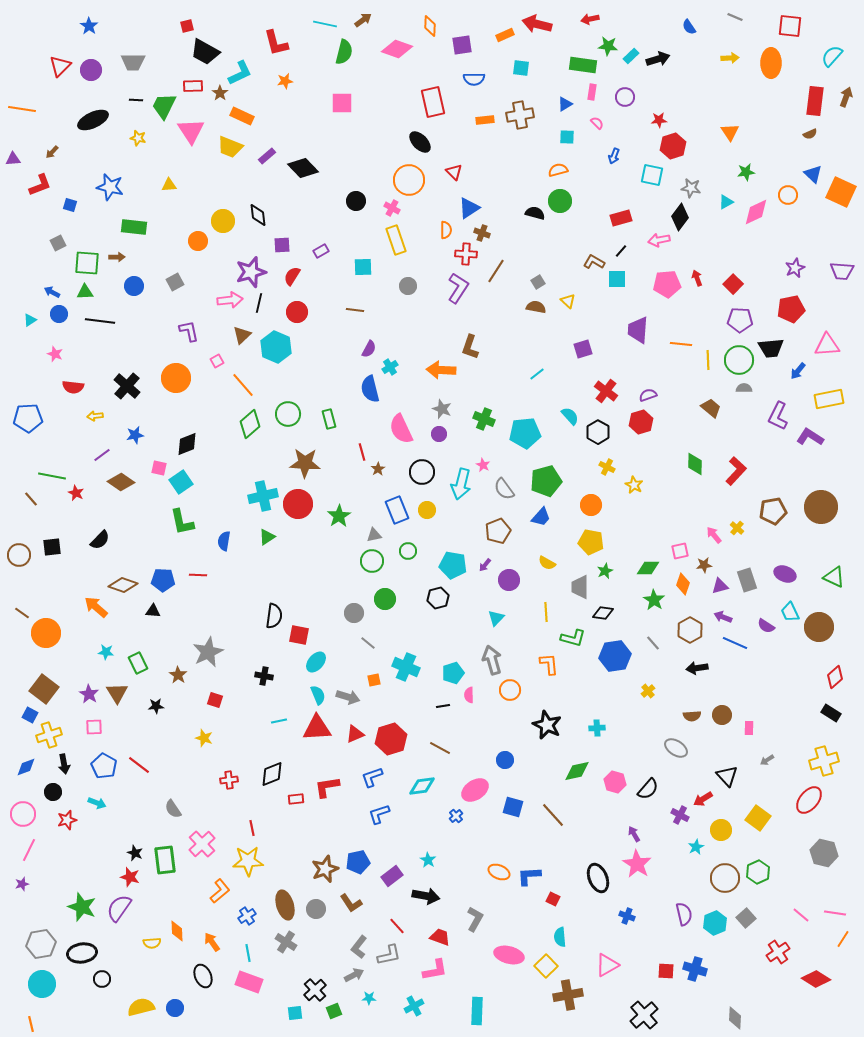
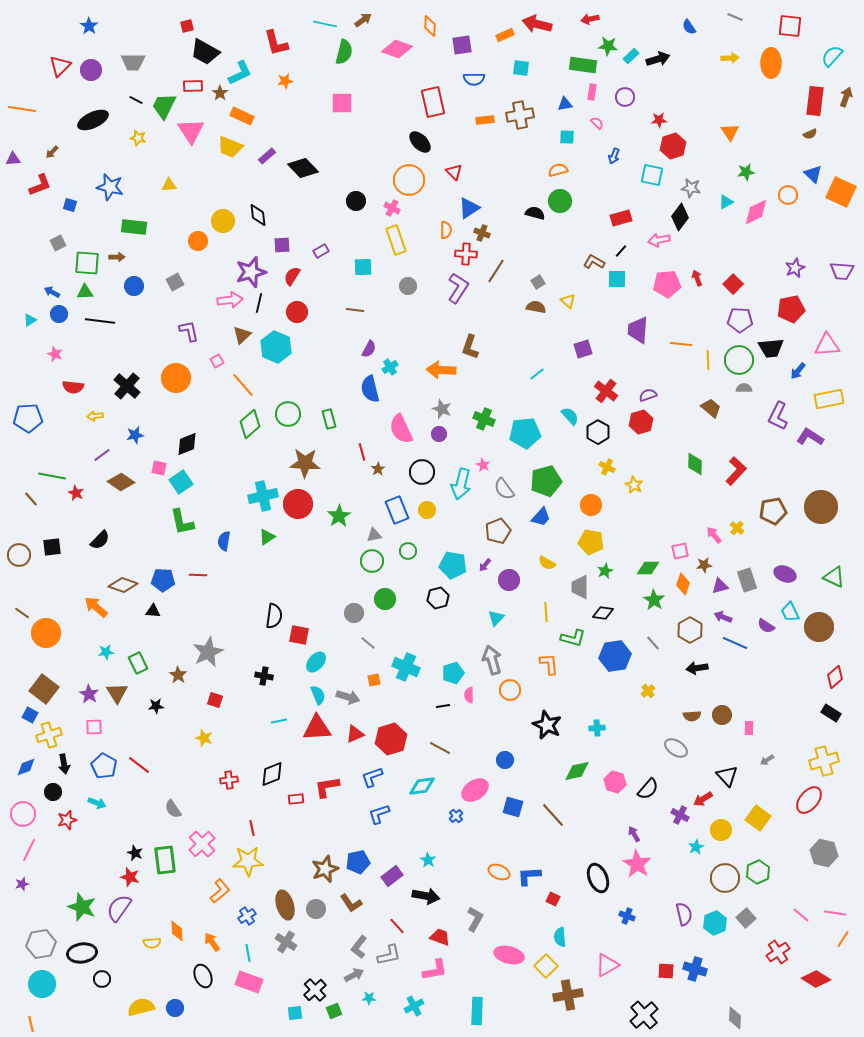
black line at (136, 100): rotated 24 degrees clockwise
blue triangle at (565, 104): rotated 21 degrees clockwise
cyan star at (106, 652): rotated 14 degrees counterclockwise
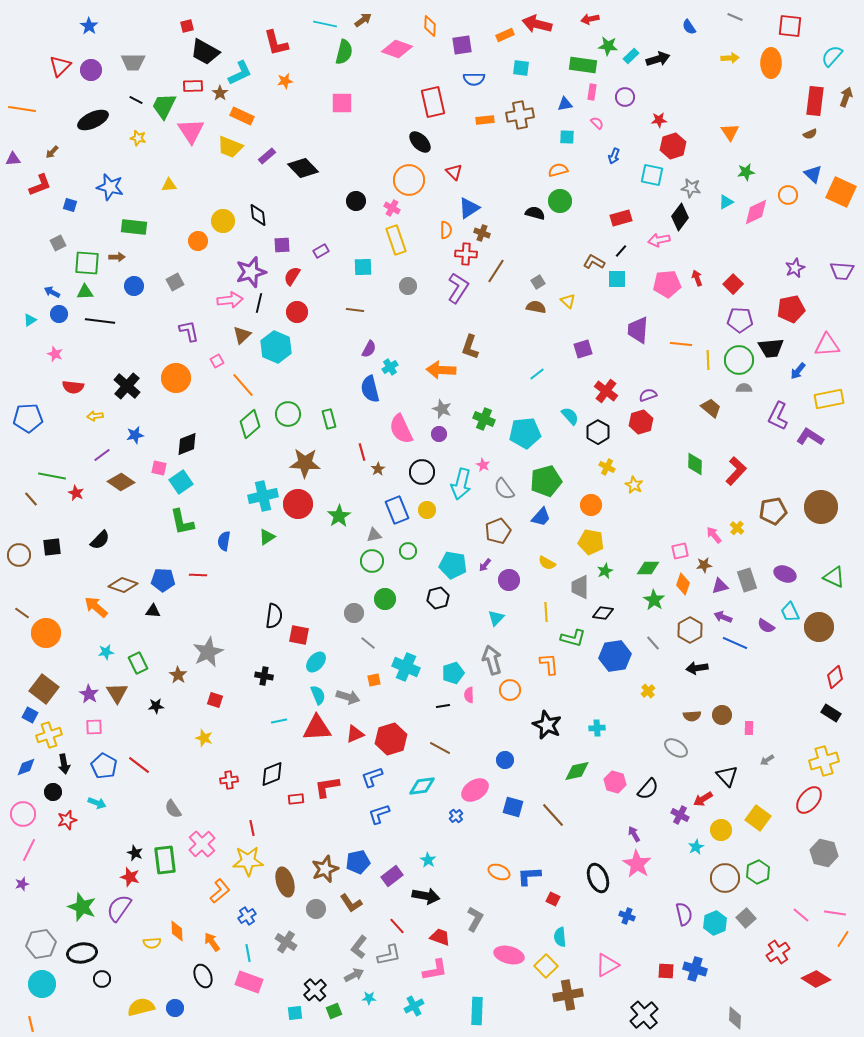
brown ellipse at (285, 905): moved 23 px up
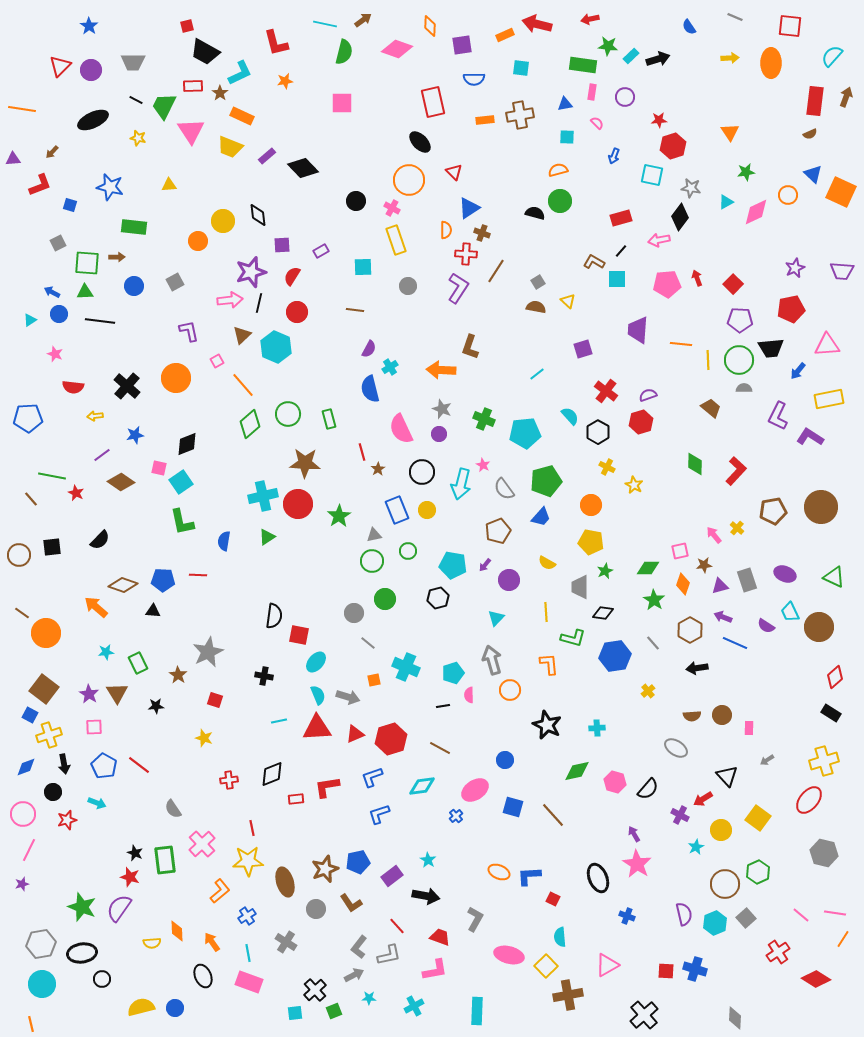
brown circle at (725, 878): moved 6 px down
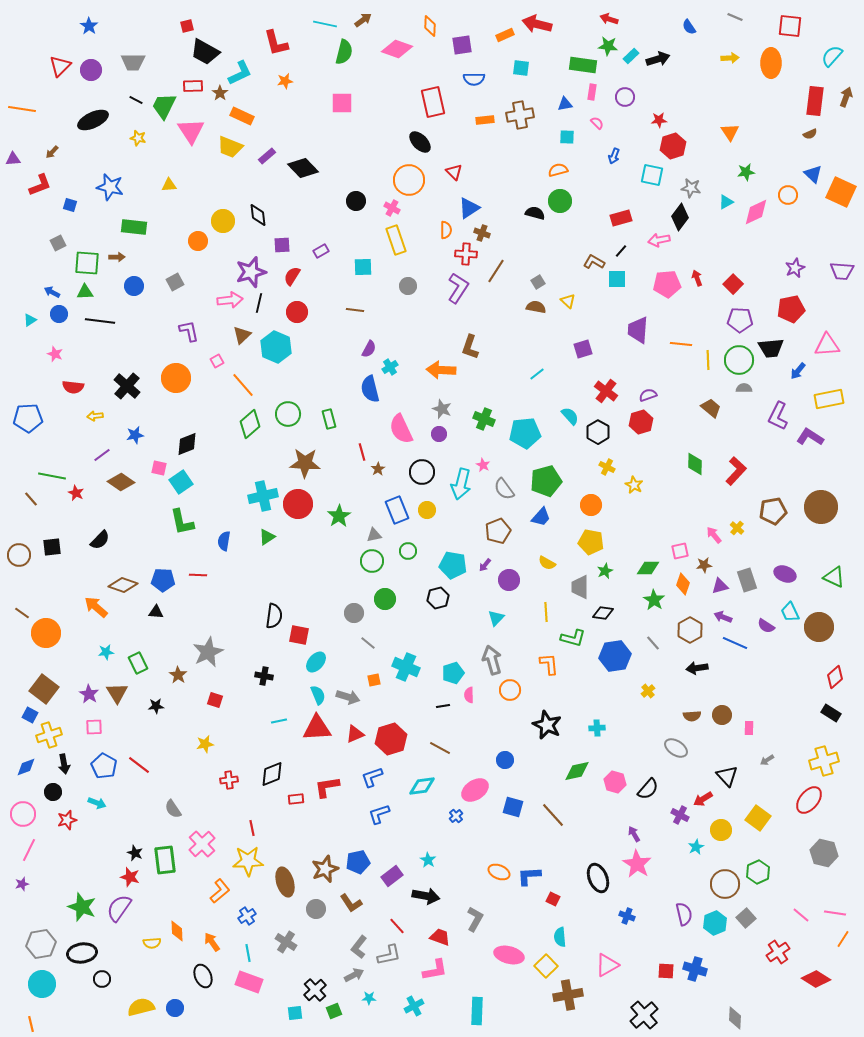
red arrow at (590, 19): moved 19 px right; rotated 30 degrees clockwise
black triangle at (153, 611): moved 3 px right, 1 px down
yellow star at (204, 738): moved 1 px right, 6 px down; rotated 30 degrees counterclockwise
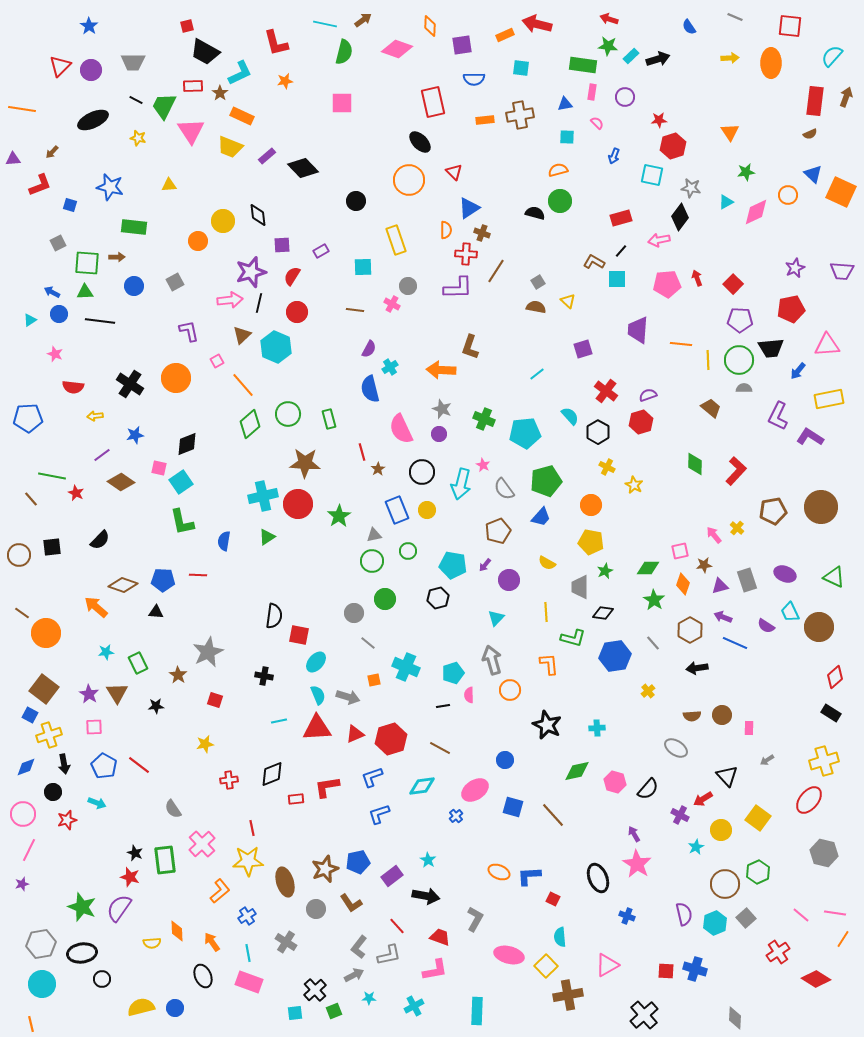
pink cross at (392, 208): moved 96 px down
purple L-shape at (458, 288): rotated 56 degrees clockwise
black cross at (127, 386): moved 3 px right, 2 px up; rotated 8 degrees counterclockwise
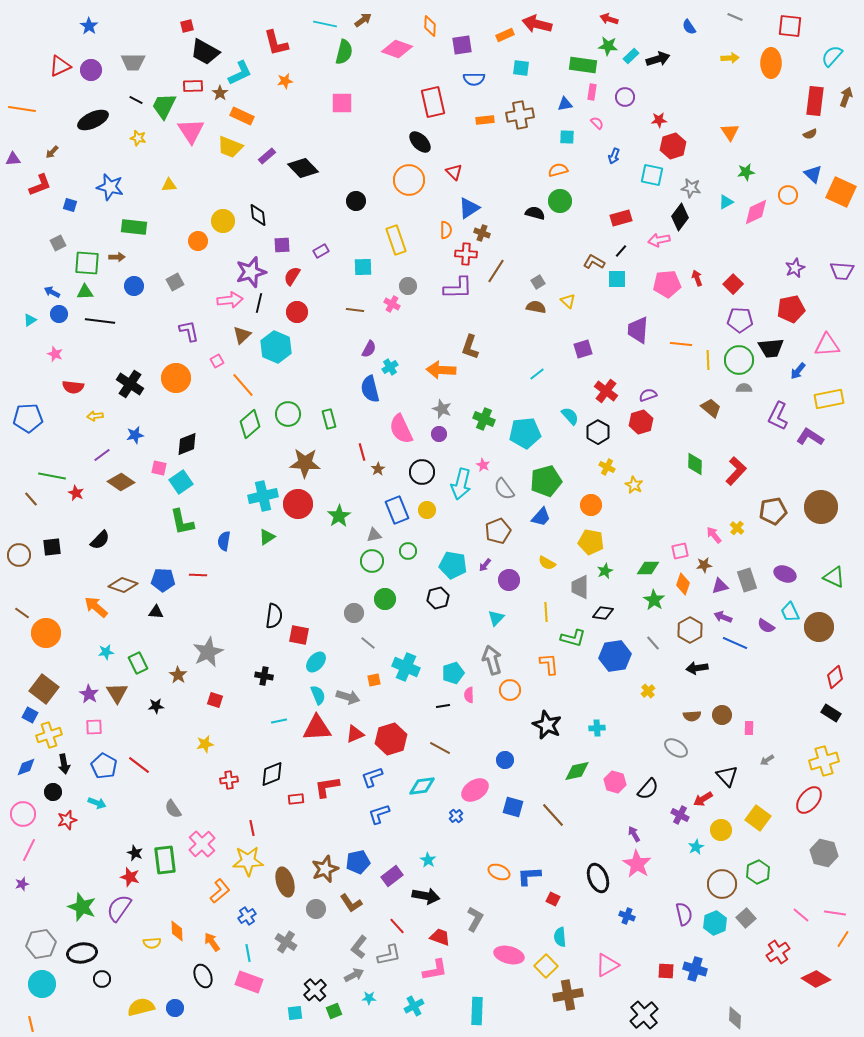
red triangle at (60, 66): rotated 20 degrees clockwise
brown circle at (725, 884): moved 3 px left
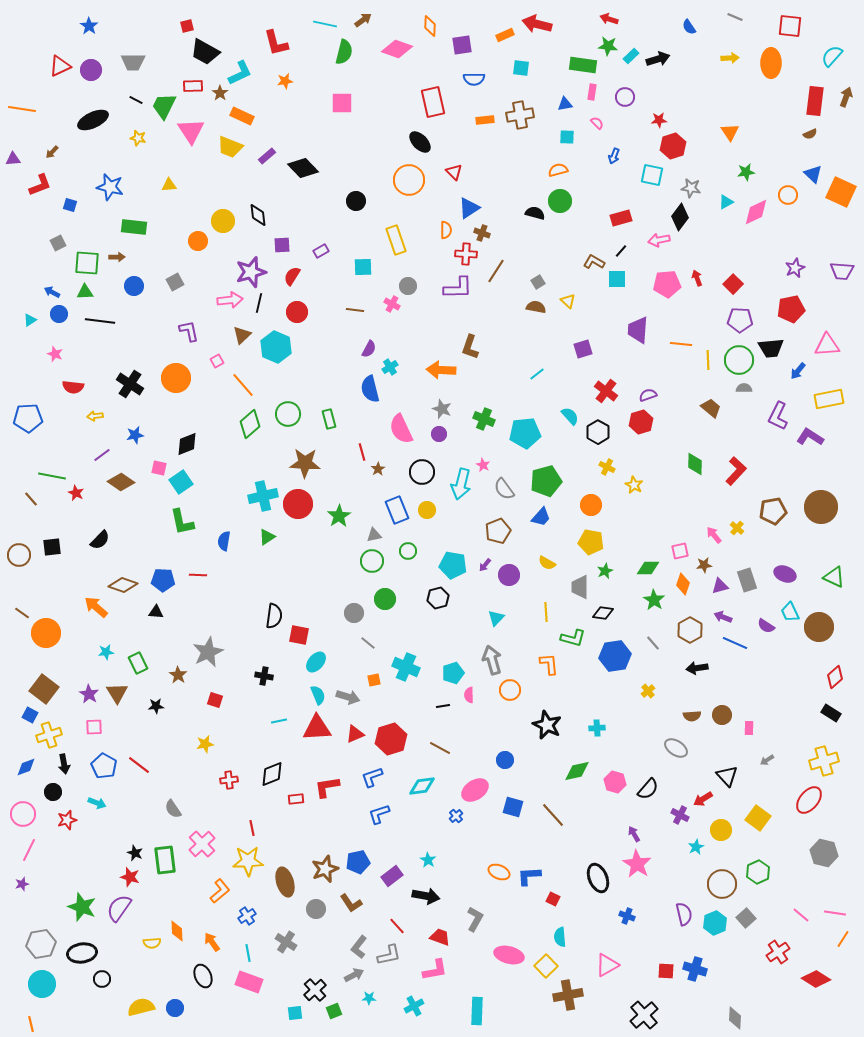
purple circle at (509, 580): moved 5 px up
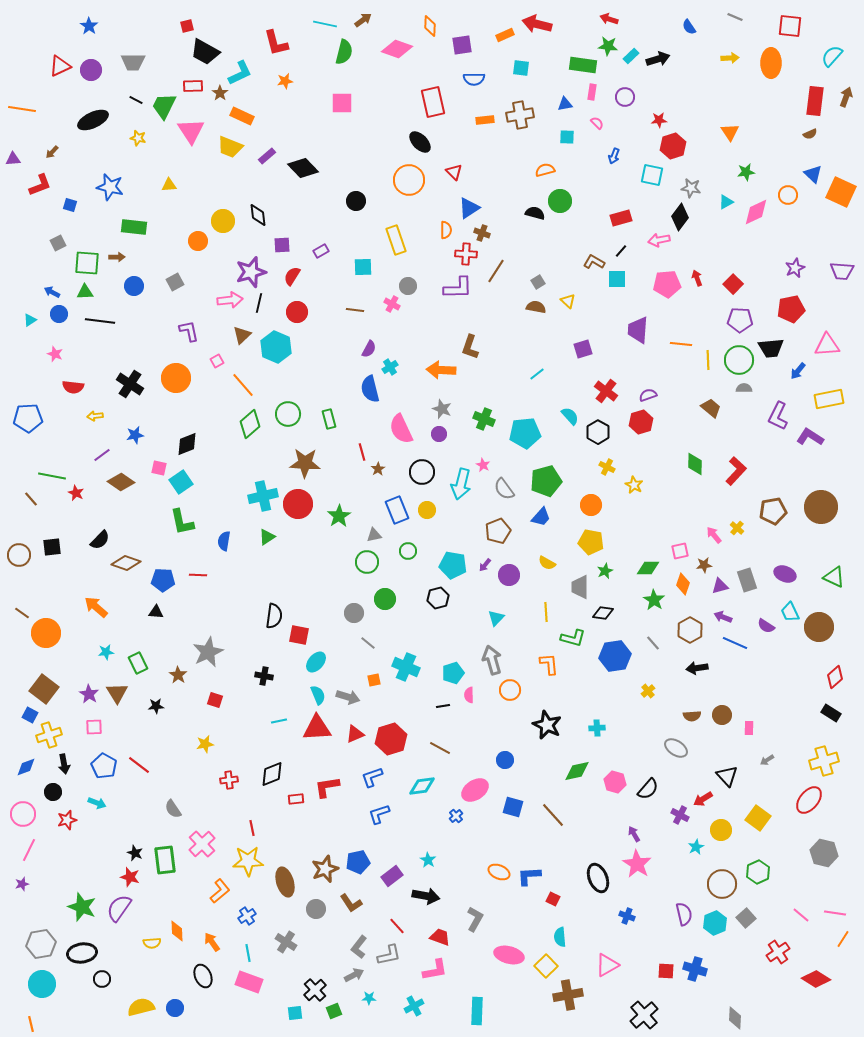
orange semicircle at (558, 170): moved 13 px left
green circle at (372, 561): moved 5 px left, 1 px down
brown diamond at (123, 585): moved 3 px right, 22 px up
